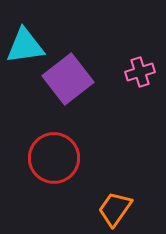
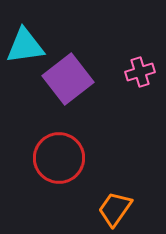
red circle: moved 5 px right
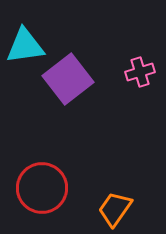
red circle: moved 17 px left, 30 px down
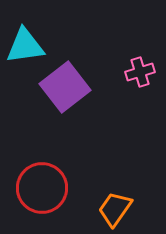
purple square: moved 3 px left, 8 px down
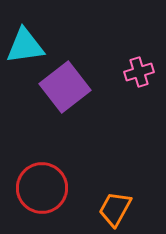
pink cross: moved 1 px left
orange trapezoid: rotated 6 degrees counterclockwise
